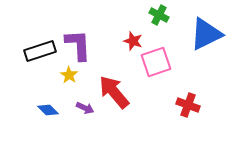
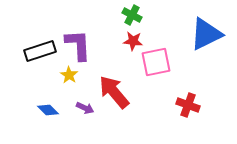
green cross: moved 27 px left
red star: rotated 12 degrees counterclockwise
pink square: rotated 8 degrees clockwise
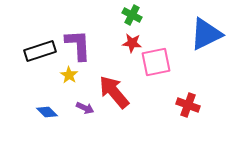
red star: moved 1 px left, 2 px down
blue diamond: moved 1 px left, 2 px down
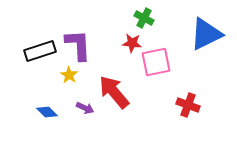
green cross: moved 12 px right, 3 px down
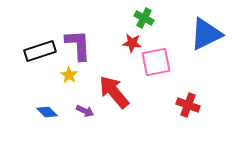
purple arrow: moved 3 px down
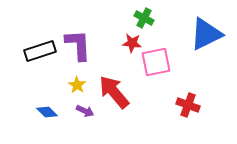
yellow star: moved 8 px right, 10 px down
